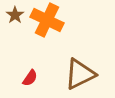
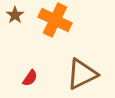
orange cross: moved 8 px right
brown triangle: moved 2 px right
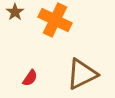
brown star: moved 3 px up
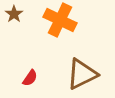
brown star: moved 1 px left, 2 px down
orange cross: moved 5 px right
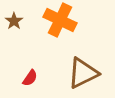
brown star: moved 7 px down
brown triangle: moved 1 px right, 1 px up
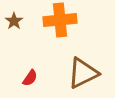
orange cross: rotated 32 degrees counterclockwise
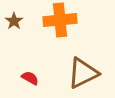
red semicircle: rotated 96 degrees counterclockwise
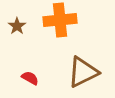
brown star: moved 3 px right, 5 px down
brown triangle: moved 1 px up
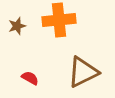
orange cross: moved 1 px left
brown star: rotated 18 degrees clockwise
